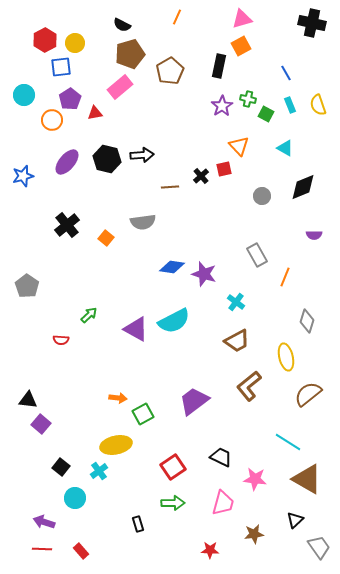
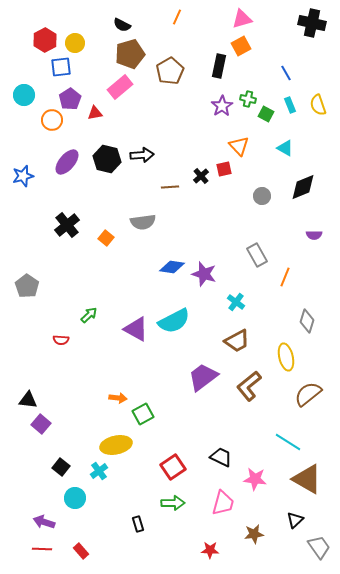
purple trapezoid at (194, 401): moved 9 px right, 24 px up
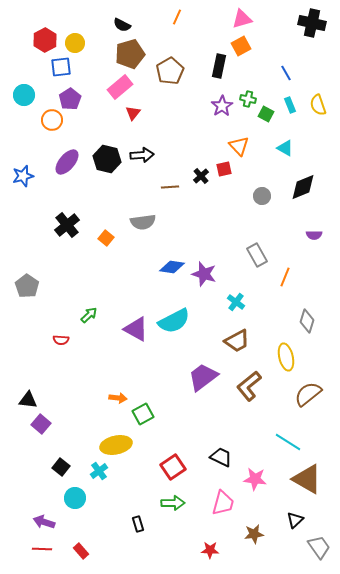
red triangle at (95, 113): moved 38 px right; rotated 42 degrees counterclockwise
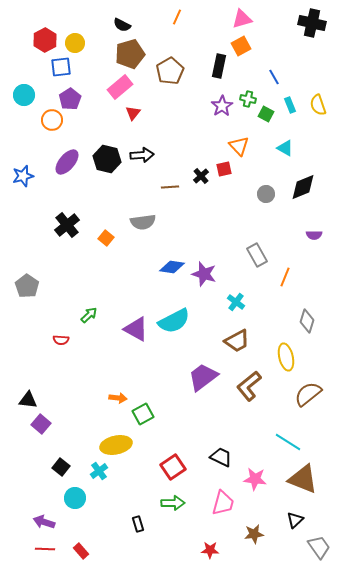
blue line at (286, 73): moved 12 px left, 4 px down
gray circle at (262, 196): moved 4 px right, 2 px up
brown triangle at (307, 479): moved 4 px left; rotated 8 degrees counterclockwise
red line at (42, 549): moved 3 px right
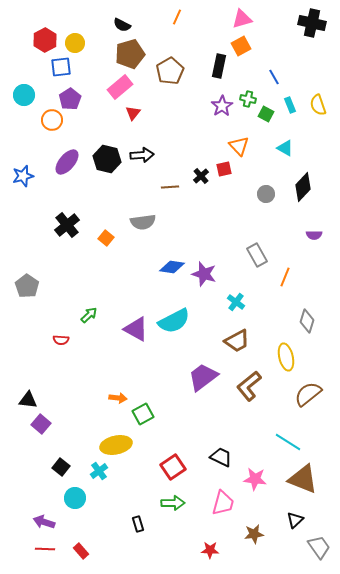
black diamond at (303, 187): rotated 24 degrees counterclockwise
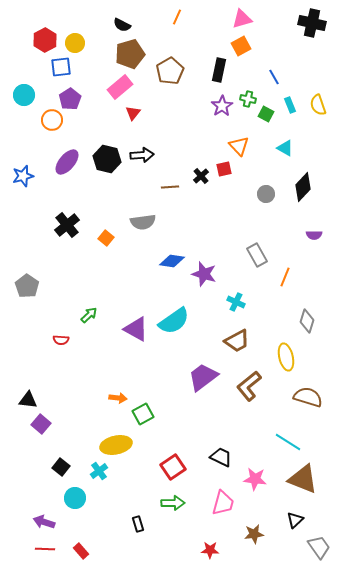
black rectangle at (219, 66): moved 4 px down
blue diamond at (172, 267): moved 6 px up
cyan cross at (236, 302): rotated 12 degrees counterclockwise
cyan semicircle at (174, 321): rotated 8 degrees counterclockwise
brown semicircle at (308, 394): moved 3 px down; rotated 56 degrees clockwise
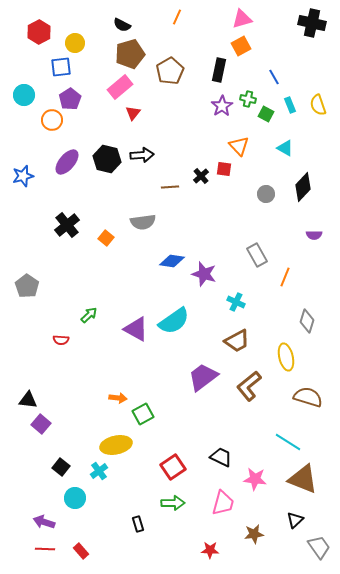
red hexagon at (45, 40): moved 6 px left, 8 px up
red square at (224, 169): rotated 21 degrees clockwise
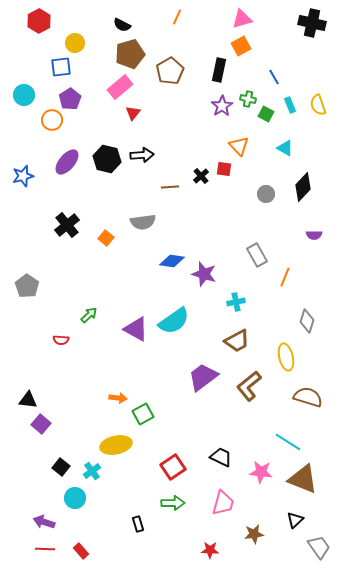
red hexagon at (39, 32): moved 11 px up
cyan cross at (236, 302): rotated 36 degrees counterclockwise
cyan cross at (99, 471): moved 7 px left
pink star at (255, 479): moved 6 px right, 7 px up
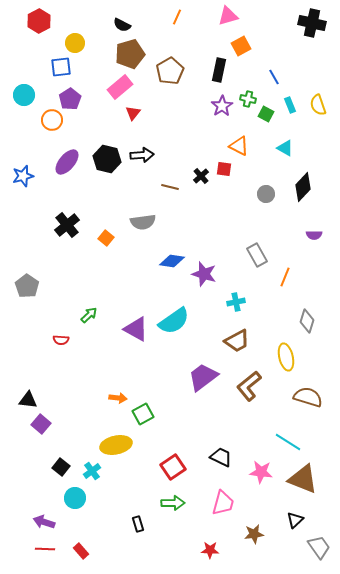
pink triangle at (242, 19): moved 14 px left, 3 px up
orange triangle at (239, 146): rotated 20 degrees counterclockwise
brown line at (170, 187): rotated 18 degrees clockwise
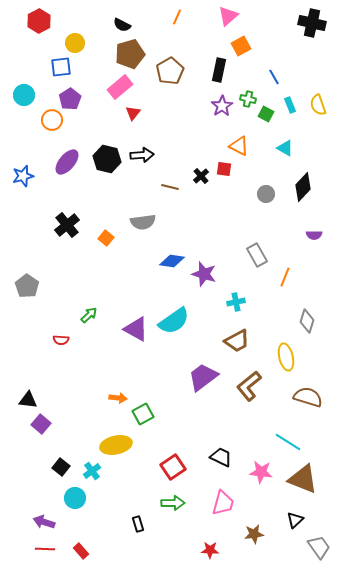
pink triangle at (228, 16): rotated 25 degrees counterclockwise
